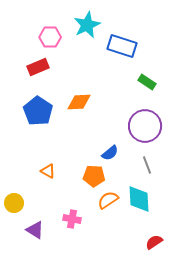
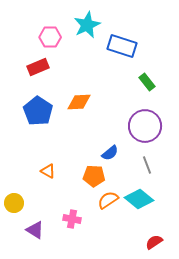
green rectangle: rotated 18 degrees clockwise
cyan diamond: rotated 48 degrees counterclockwise
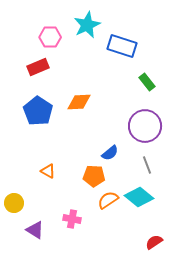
cyan diamond: moved 2 px up
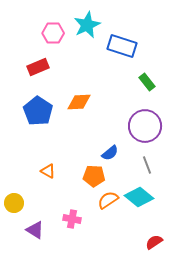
pink hexagon: moved 3 px right, 4 px up
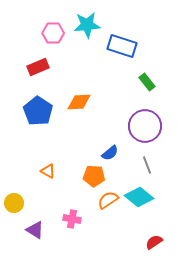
cyan star: rotated 20 degrees clockwise
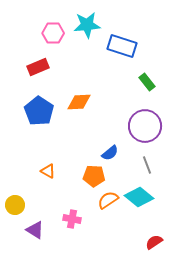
blue pentagon: moved 1 px right
yellow circle: moved 1 px right, 2 px down
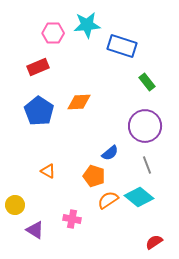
orange pentagon: rotated 15 degrees clockwise
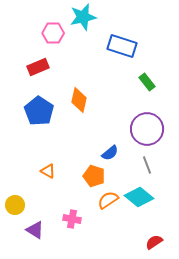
cyan star: moved 4 px left, 8 px up; rotated 8 degrees counterclockwise
orange diamond: moved 2 px up; rotated 75 degrees counterclockwise
purple circle: moved 2 px right, 3 px down
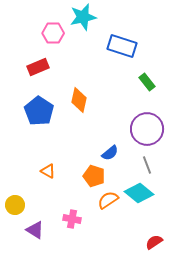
cyan diamond: moved 4 px up
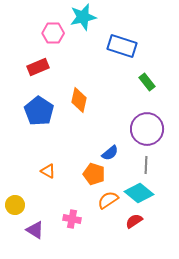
gray line: moved 1 px left; rotated 24 degrees clockwise
orange pentagon: moved 2 px up
red semicircle: moved 20 px left, 21 px up
